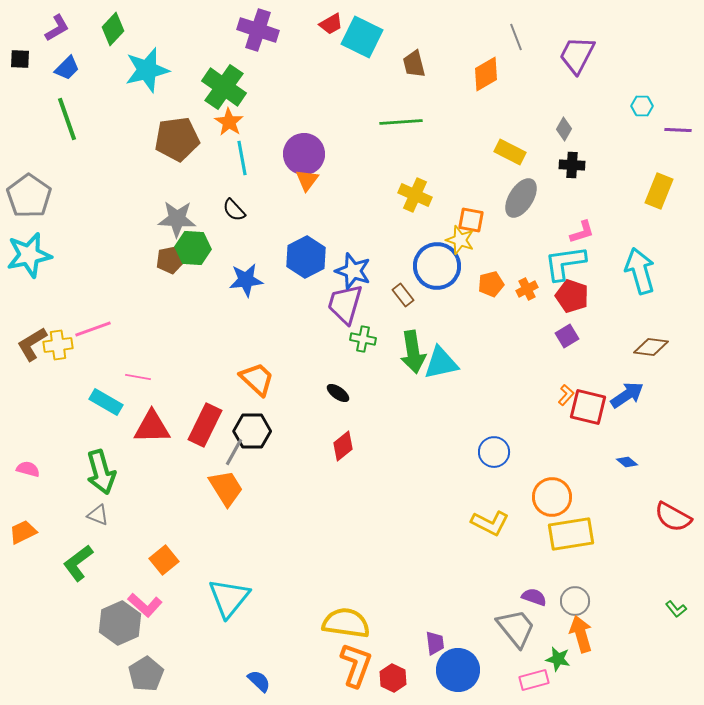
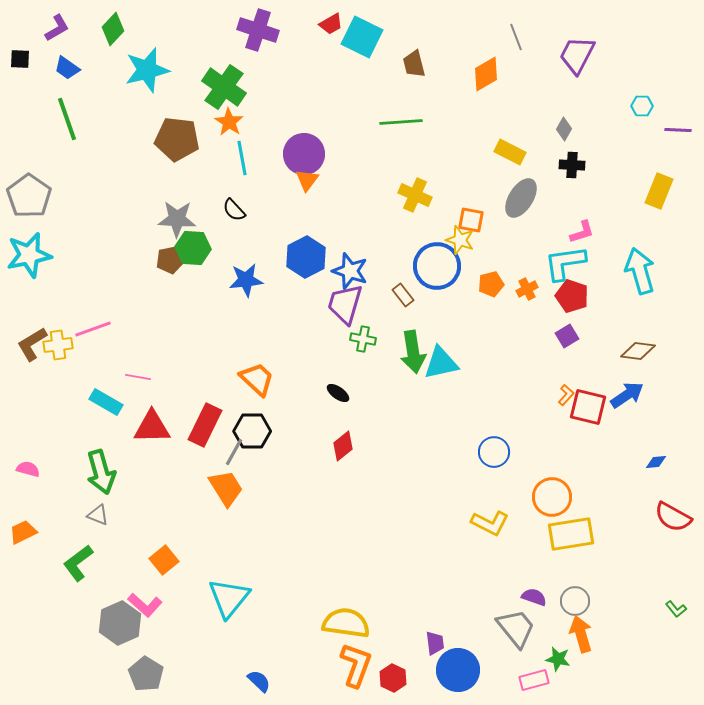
blue trapezoid at (67, 68): rotated 80 degrees clockwise
brown pentagon at (177, 139): rotated 15 degrees clockwise
blue star at (353, 271): moved 3 px left
brown diamond at (651, 347): moved 13 px left, 4 px down
blue diamond at (627, 462): moved 29 px right; rotated 45 degrees counterclockwise
gray pentagon at (146, 674): rotated 8 degrees counterclockwise
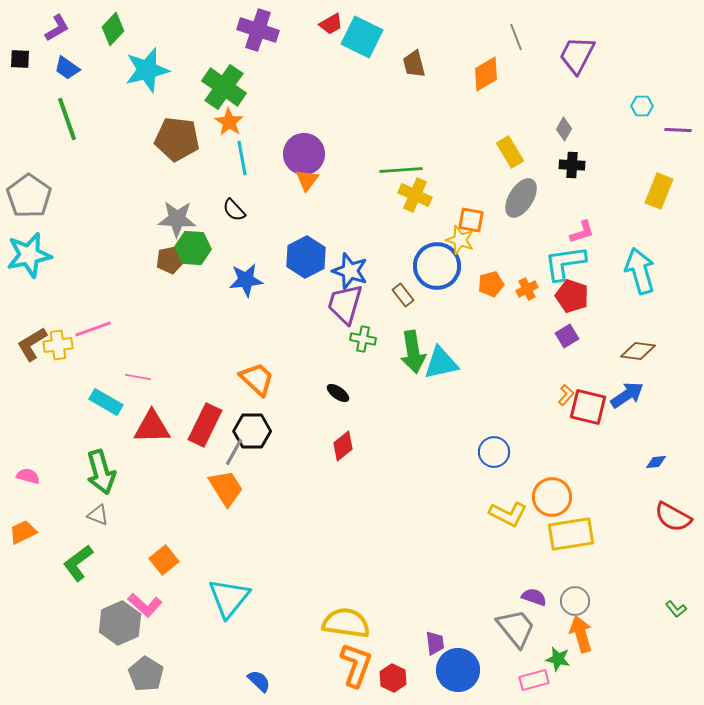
green line at (401, 122): moved 48 px down
yellow rectangle at (510, 152): rotated 32 degrees clockwise
pink semicircle at (28, 469): moved 7 px down
yellow L-shape at (490, 523): moved 18 px right, 9 px up
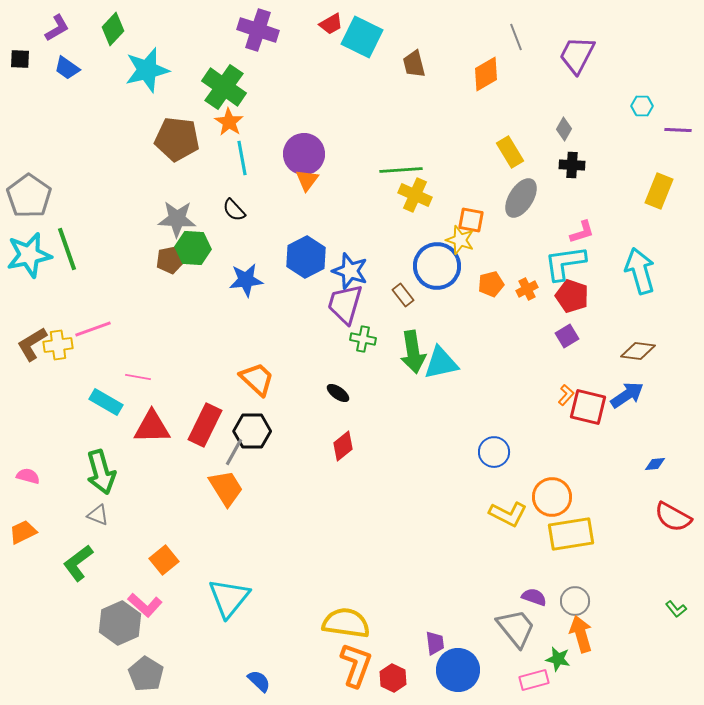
green line at (67, 119): moved 130 px down
blue diamond at (656, 462): moved 1 px left, 2 px down
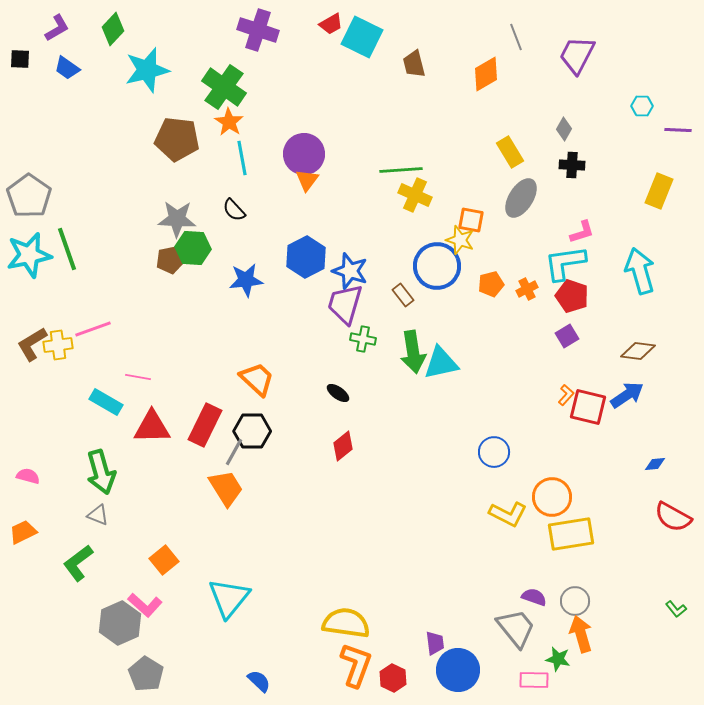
pink rectangle at (534, 680): rotated 16 degrees clockwise
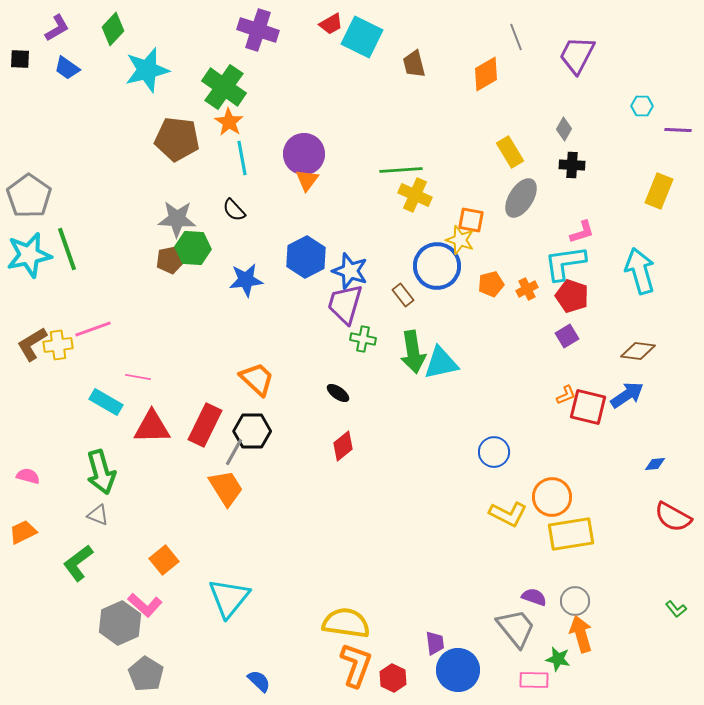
orange L-shape at (566, 395): rotated 25 degrees clockwise
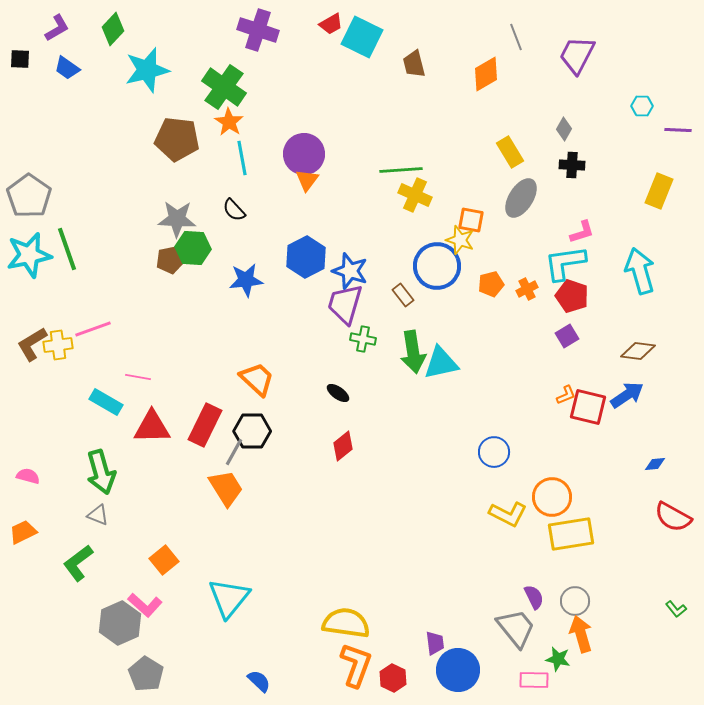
purple semicircle at (534, 597): rotated 45 degrees clockwise
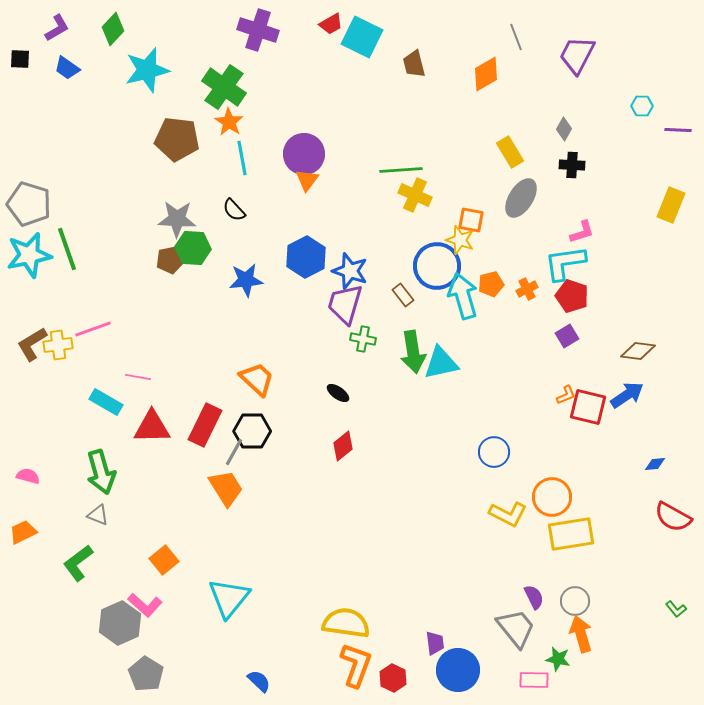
yellow rectangle at (659, 191): moved 12 px right, 14 px down
gray pentagon at (29, 196): moved 8 px down; rotated 18 degrees counterclockwise
cyan arrow at (640, 271): moved 177 px left, 25 px down
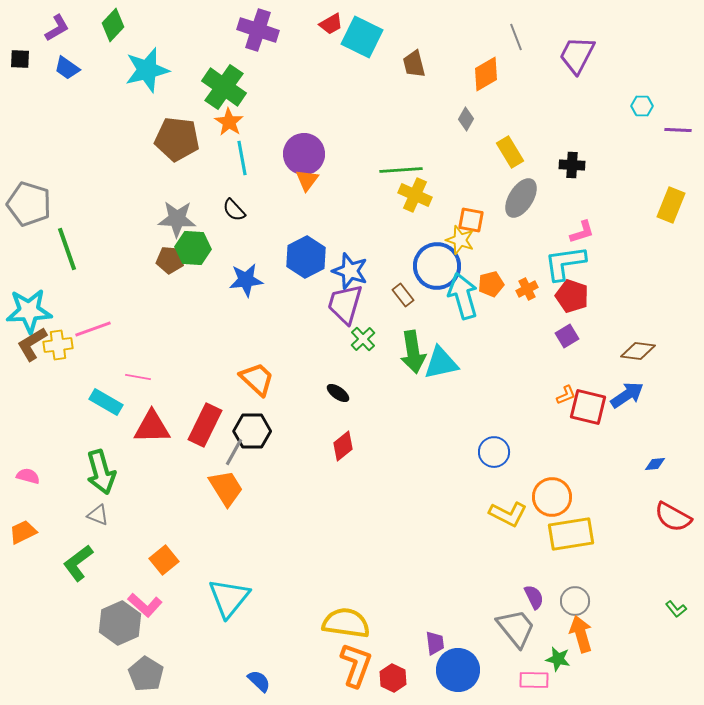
green diamond at (113, 29): moved 4 px up
gray diamond at (564, 129): moved 98 px left, 10 px up
cyan star at (29, 255): moved 56 px down; rotated 9 degrees clockwise
brown pentagon at (170, 260): rotated 16 degrees clockwise
green cross at (363, 339): rotated 35 degrees clockwise
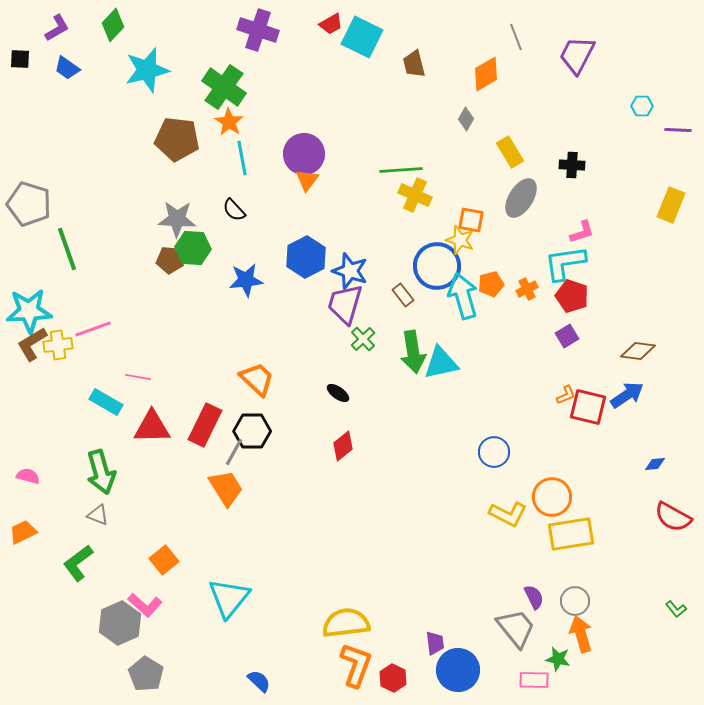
yellow semicircle at (346, 623): rotated 15 degrees counterclockwise
